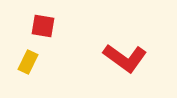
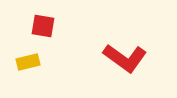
yellow rectangle: rotated 50 degrees clockwise
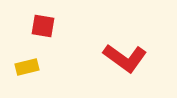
yellow rectangle: moved 1 px left, 5 px down
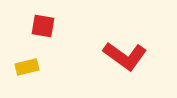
red L-shape: moved 2 px up
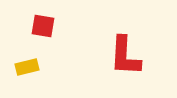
red L-shape: rotated 57 degrees clockwise
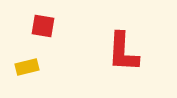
red L-shape: moved 2 px left, 4 px up
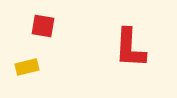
red L-shape: moved 7 px right, 4 px up
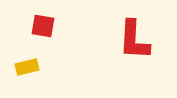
red L-shape: moved 4 px right, 8 px up
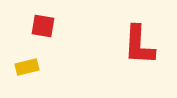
red L-shape: moved 5 px right, 5 px down
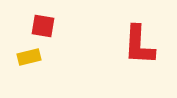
yellow rectangle: moved 2 px right, 10 px up
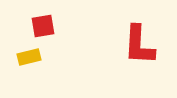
red square: rotated 20 degrees counterclockwise
